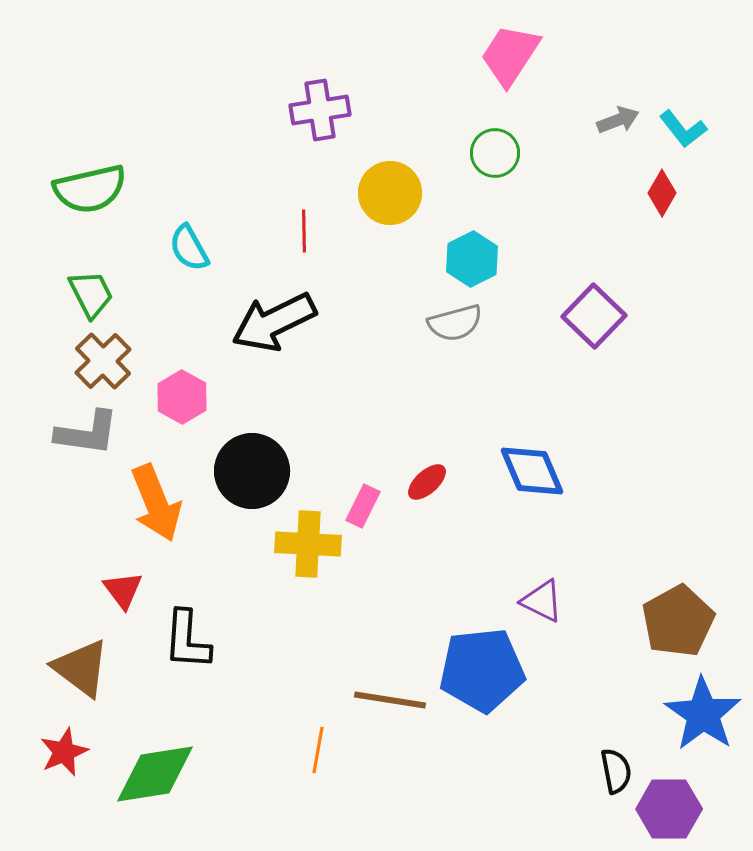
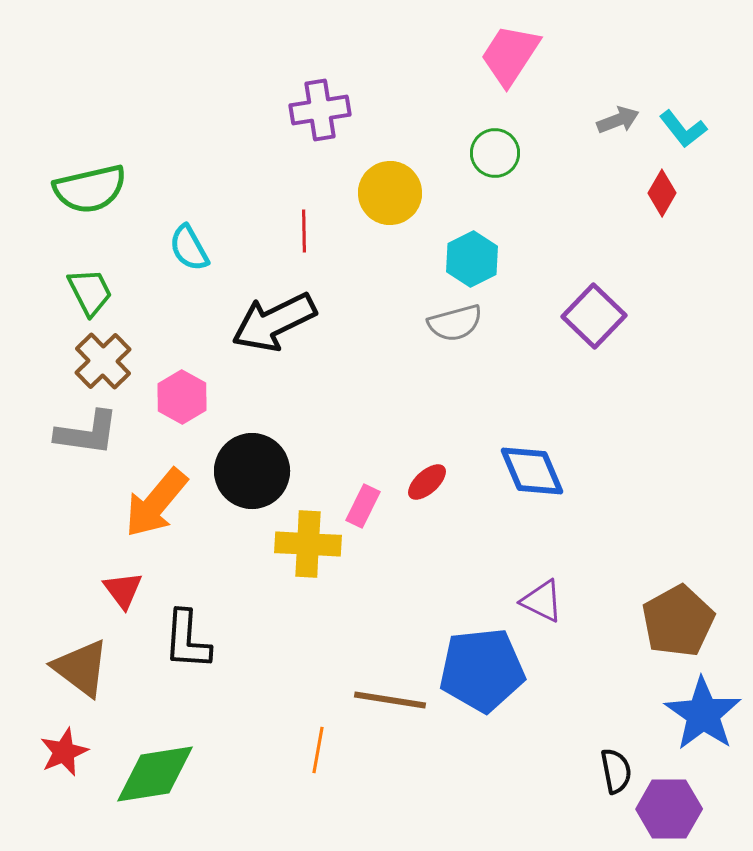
green trapezoid: moved 1 px left, 2 px up
orange arrow: rotated 62 degrees clockwise
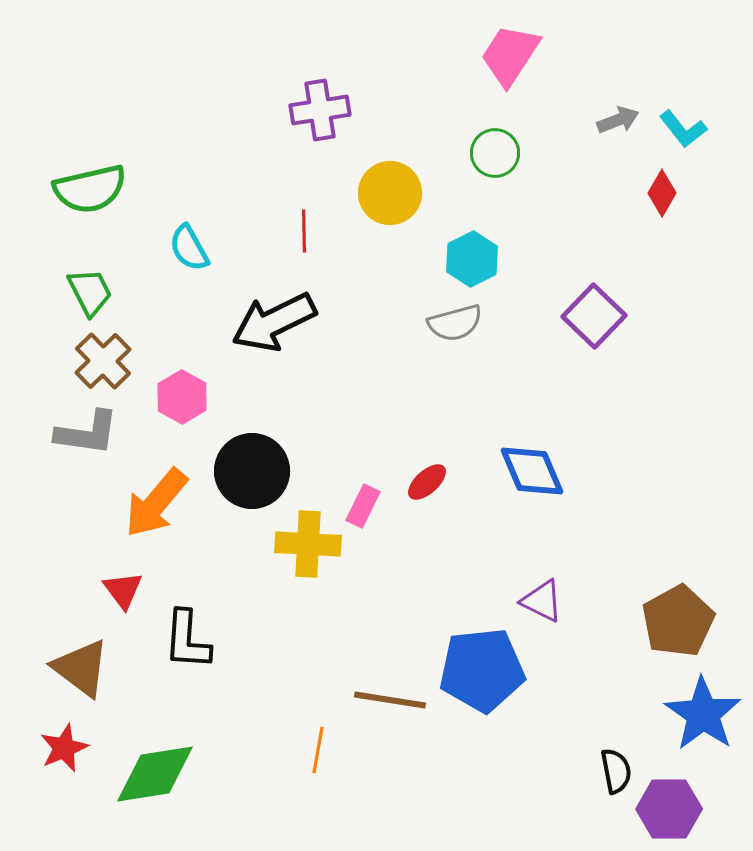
red star: moved 4 px up
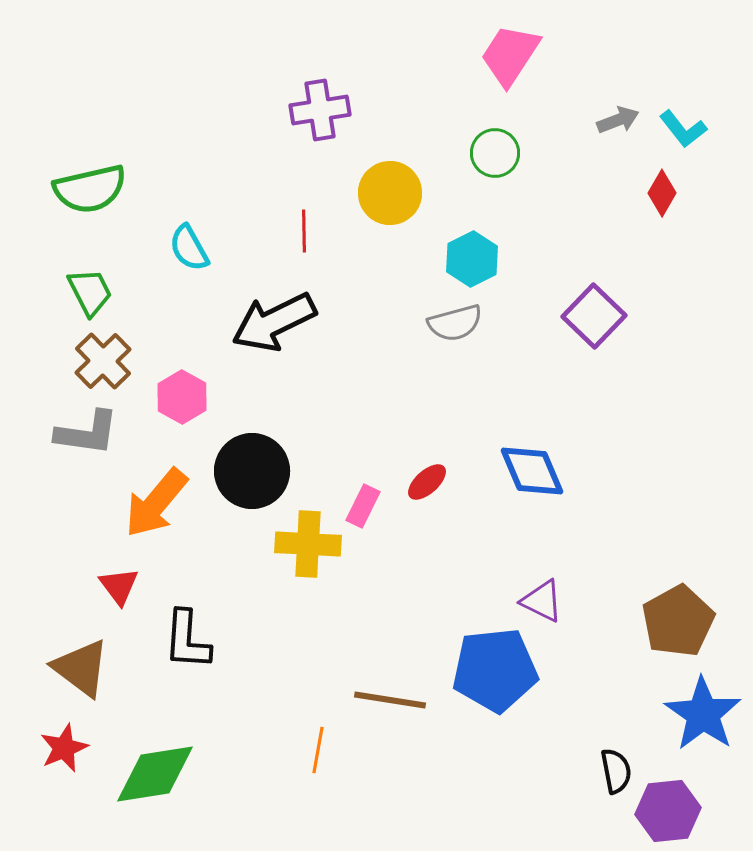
red triangle: moved 4 px left, 4 px up
blue pentagon: moved 13 px right
purple hexagon: moved 1 px left, 2 px down; rotated 6 degrees counterclockwise
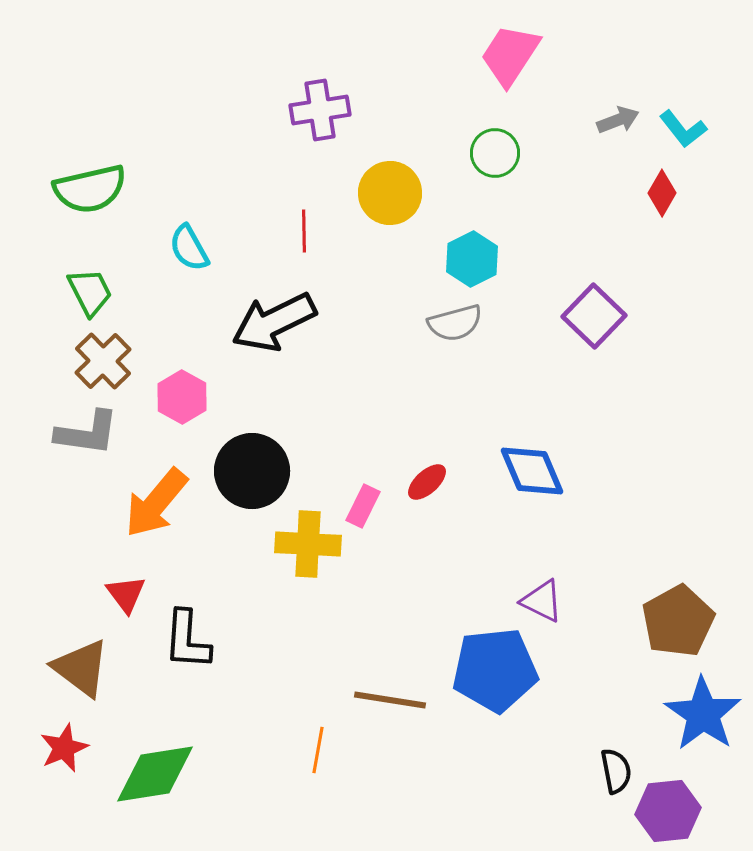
red triangle: moved 7 px right, 8 px down
